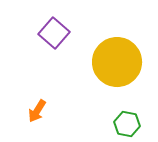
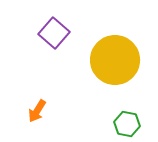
yellow circle: moved 2 px left, 2 px up
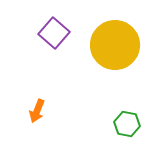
yellow circle: moved 15 px up
orange arrow: rotated 10 degrees counterclockwise
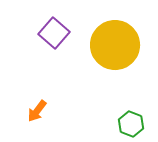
orange arrow: rotated 15 degrees clockwise
green hexagon: moved 4 px right; rotated 10 degrees clockwise
